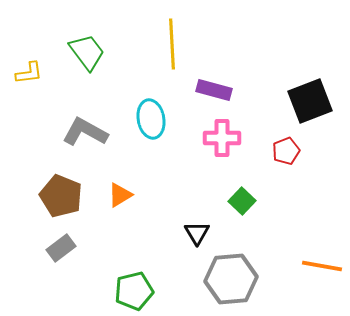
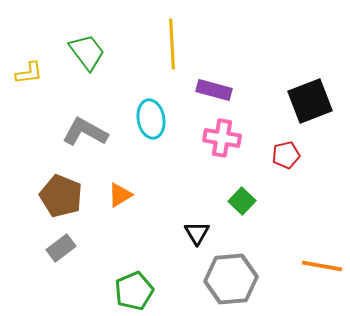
pink cross: rotated 9 degrees clockwise
red pentagon: moved 4 px down; rotated 8 degrees clockwise
green pentagon: rotated 9 degrees counterclockwise
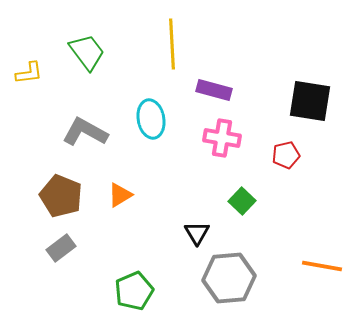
black square: rotated 30 degrees clockwise
gray hexagon: moved 2 px left, 1 px up
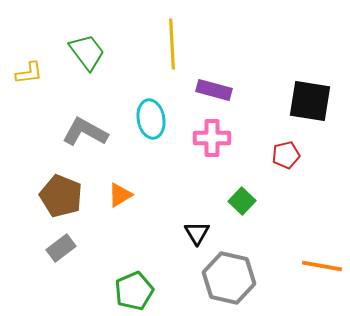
pink cross: moved 10 px left; rotated 9 degrees counterclockwise
gray hexagon: rotated 18 degrees clockwise
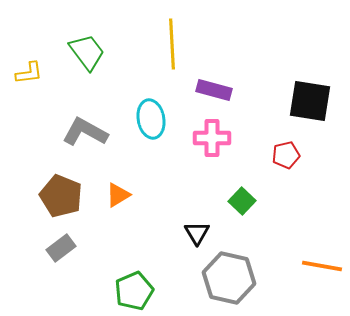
orange triangle: moved 2 px left
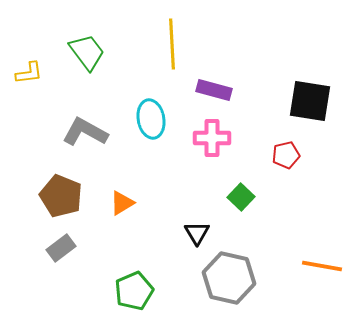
orange triangle: moved 4 px right, 8 px down
green square: moved 1 px left, 4 px up
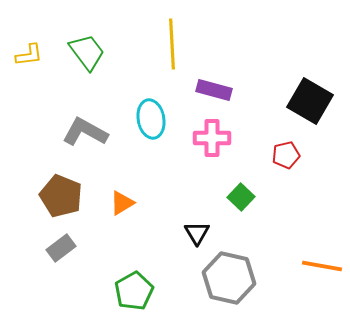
yellow L-shape: moved 18 px up
black square: rotated 21 degrees clockwise
green pentagon: rotated 6 degrees counterclockwise
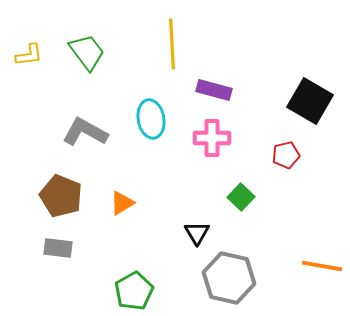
gray rectangle: moved 3 px left; rotated 44 degrees clockwise
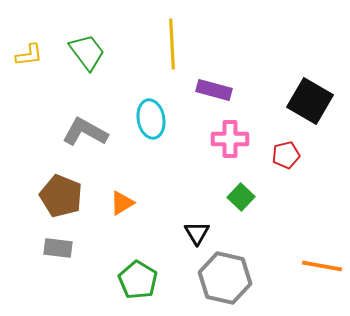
pink cross: moved 18 px right, 1 px down
gray hexagon: moved 4 px left
green pentagon: moved 4 px right, 11 px up; rotated 12 degrees counterclockwise
